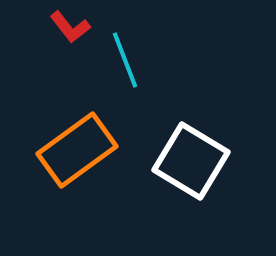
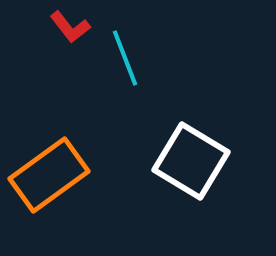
cyan line: moved 2 px up
orange rectangle: moved 28 px left, 25 px down
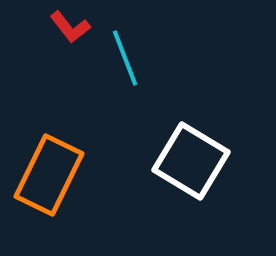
orange rectangle: rotated 28 degrees counterclockwise
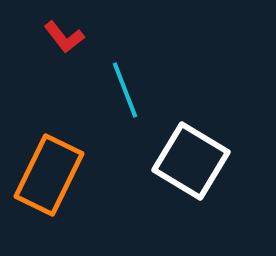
red L-shape: moved 6 px left, 10 px down
cyan line: moved 32 px down
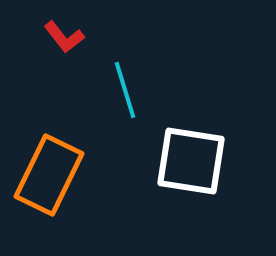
cyan line: rotated 4 degrees clockwise
white square: rotated 22 degrees counterclockwise
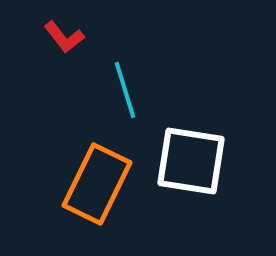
orange rectangle: moved 48 px right, 9 px down
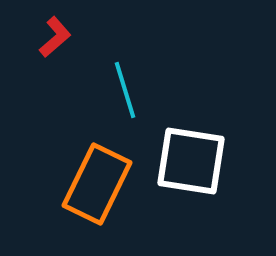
red L-shape: moved 9 px left; rotated 93 degrees counterclockwise
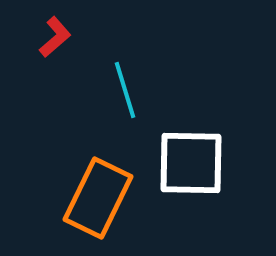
white square: moved 2 px down; rotated 8 degrees counterclockwise
orange rectangle: moved 1 px right, 14 px down
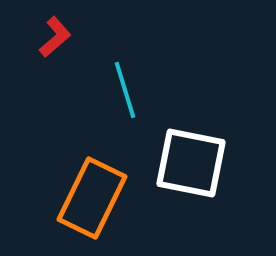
white square: rotated 10 degrees clockwise
orange rectangle: moved 6 px left
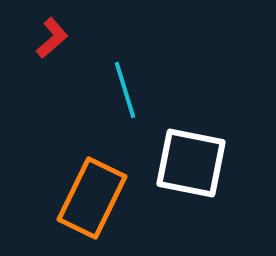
red L-shape: moved 3 px left, 1 px down
